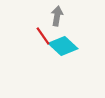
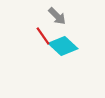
gray arrow: rotated 126 degrees clockwise
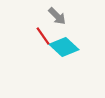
cyan diamond: moved 1 px right, 1 px down
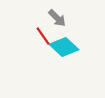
gray arrow: moved 2 px down
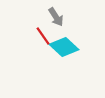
gray arrow: moved 1 px left, 1 px up; rotated 12 degrees clockwise
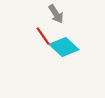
gray arrow: moved 3 px up
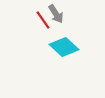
red line: moved 16 px up
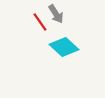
red line: moved 3 px left, 2 px down
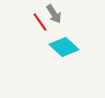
gray arrow: moved 2 px left
